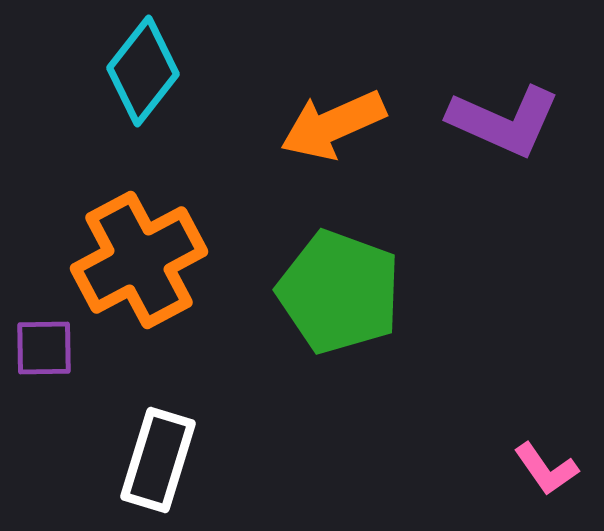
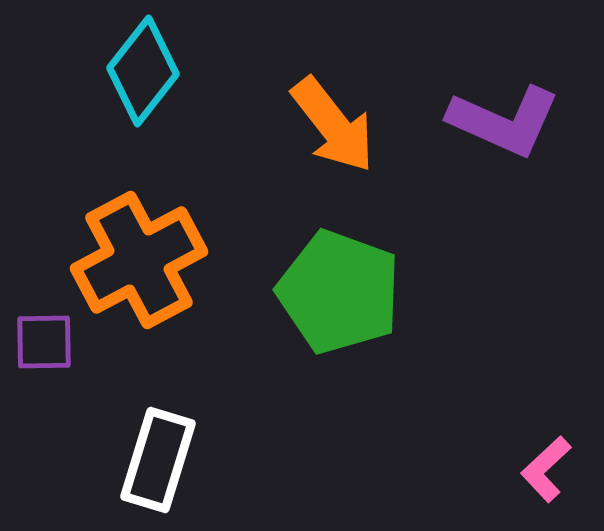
orange arrow: rotated 104 degrees counterclockwise
purple square: moved 6 px up
pink L-shape: rotated 82 degrees clockwise
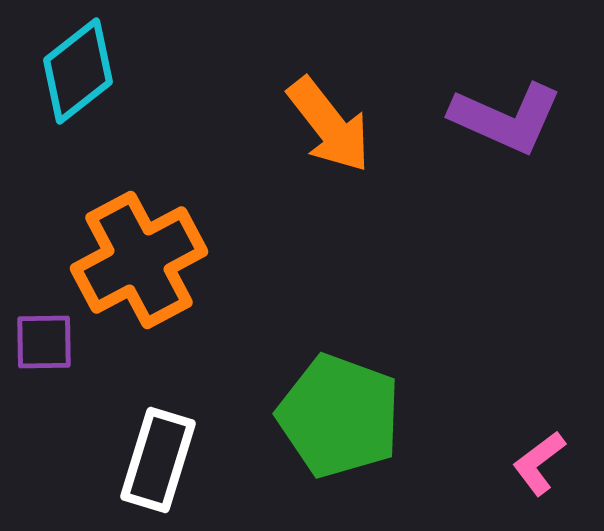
cyan diamond: moved 65 px left; rotated 14 degrees clockwise
purple L-shape: moved 2 px right, 3 px up
orange arrow: moved 4 px left
green pentagon: moved 124 px down
pink L-shape: moved 7 px left, 6 px up; rotated 6 degrees clockwise
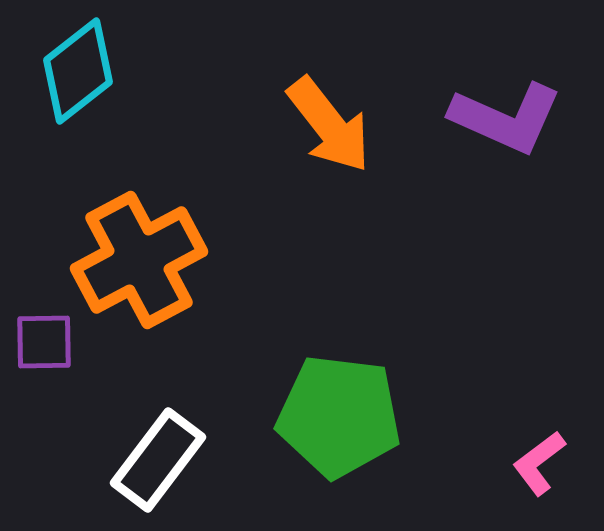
green pentagon: rotated 13 degrees counterclockwise
white rectangle: rotated 20 degrees clockwise
